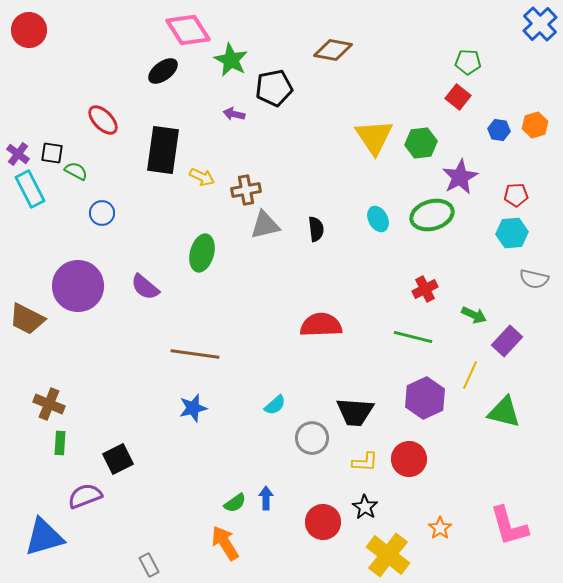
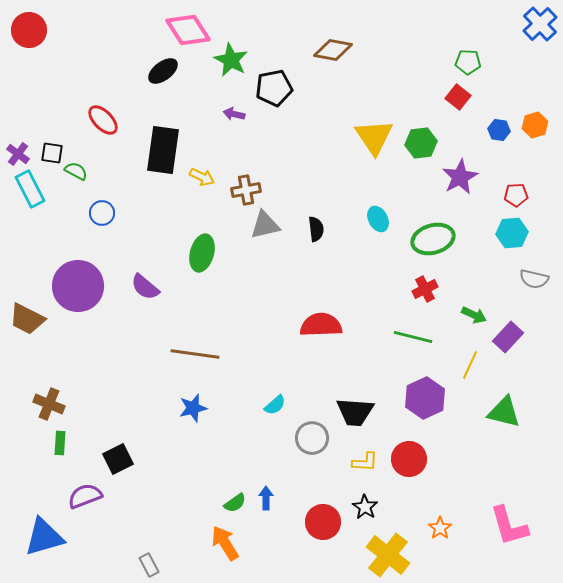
green ellipse at (432, 215): moved 1 px right, 24 px down
purple rectangle at (507, 341): moved 1 px right, 4 px up
yellow line at (470, 375): moved 10 px up
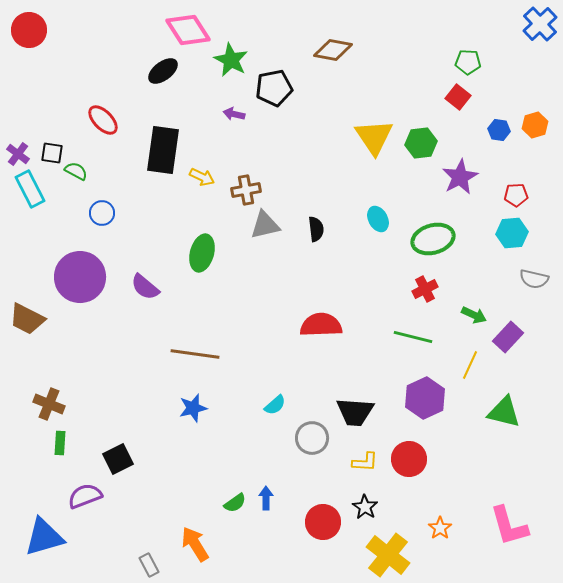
purple circle at (78, 286): moved 2 px right, 9 px up
orange arrow at (225, 543): moved 30 px left, 1 px down
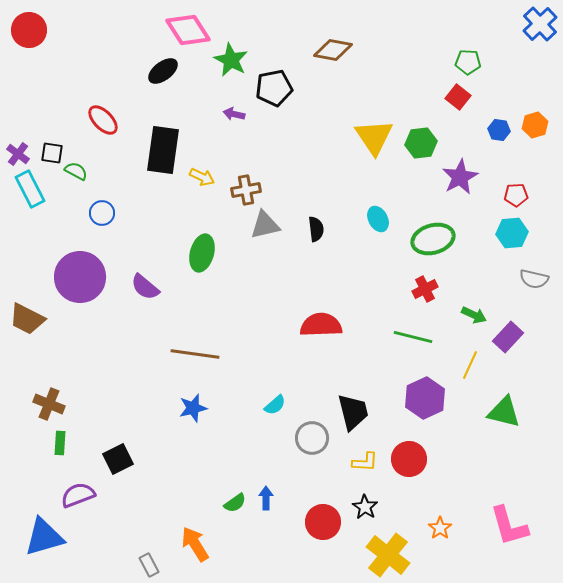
black trapezoid at (355, 412): moved 2 px left; rotated 108 degrees counterclockwise
purple semicircle at (85, 496): moved 7 px left, 1 px up
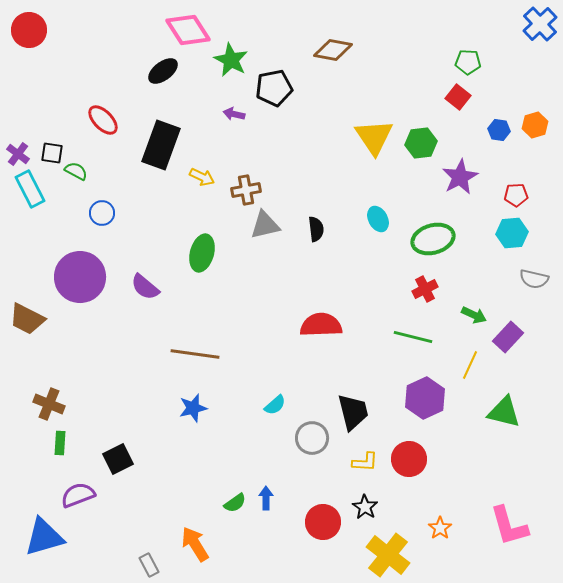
black rectangle at (163, 150): moved 2 px left, 5 px up; rotated 12 degrees clockwise
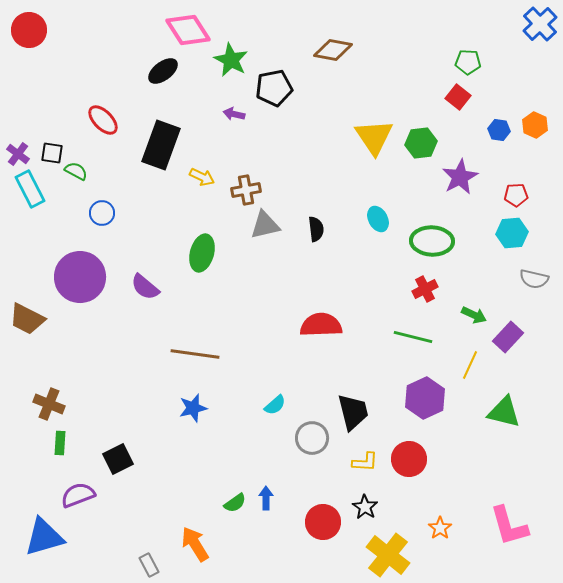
orange hexagon at (535, 125): rotated 20 degrees counterclockwise
green ellipse at (433, 239): moved 1 px left, 2 px down; rotated 18 degrees clockwise
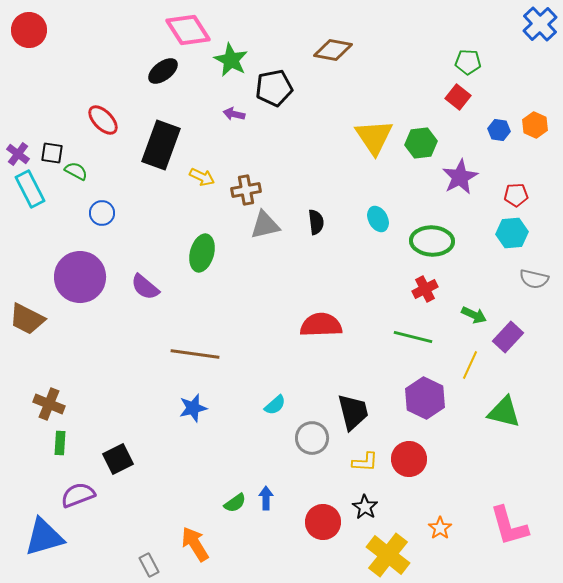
black semicircle at (316, 229): moved 7 px up
purple hexagon at (425, 398): rotated 9 degrees counterclockwise
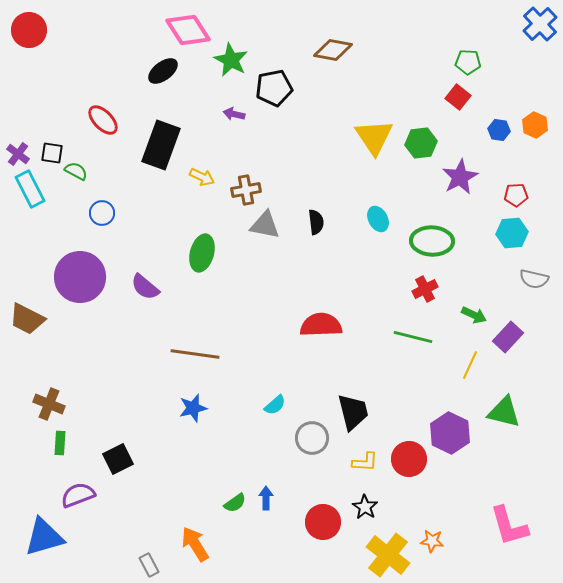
gray triangle at (265, 225): rotated 24 degrees clockwise
purple hexagon at (425, 398): moved 25 px right, 35 px down
orange star at (440, 528): moved 8 px left, 13 px down; rotated 30 degrees counterclockwise
